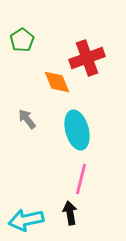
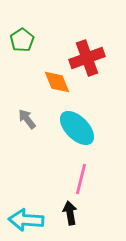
cyan ellipse: moved 2 px up; rotated 30 degrees counterclockwise
cyan arrow: rotated 16 degrees clockwise
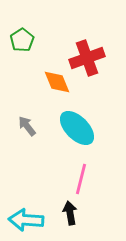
gray arrow: moved 7 px down
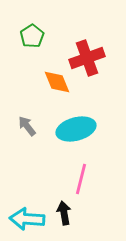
green pentagon: moved 10 px right, 4 px up
cyan ellipse: moved 1 px left, 1 px down; rotated 60 degrees counterclockwise
black arrow: moved 6 px left
cyan arrow: moved 1 px right, 1 px up
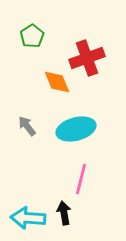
cyan arrow: moved 1 px right, 1 px up
